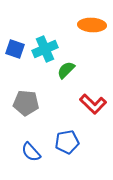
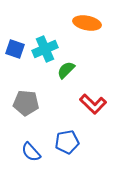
orange ellipse: moved 5 px left, 2 px up; rotated 8 degrees clockwise
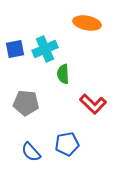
blue square: rotated 30 degrees counterclockwise
green semicircle: moved 3 px left, 4 px down; rotated 48 degrees counterclockwise
blue pentagon: moved 2 px down
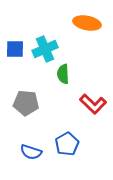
blue square: rotated 12 degrees clockwise
blue pentagon: rotated 20 degrees counterclockwise
blue semicircle: rotated 30 degrees counterclockwise
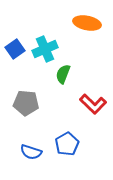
blue square: rotated 36 degrees counterclockwise
green semicircle: rotated 24 degrees clockwise
